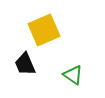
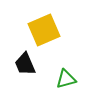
green triangle: moved 7 px left, 4 px down; rotated 50 degrees counterclockwise
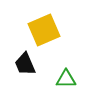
green triangle: rotated 15 degrees clockwise
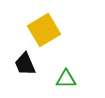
yellow square: rotated 8 degrees counterclockwise
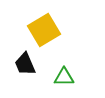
green triangle: moved 2 px left, 2 px up
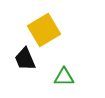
black trapezoid: moved 5 px up
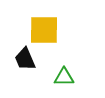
yellow square: rotated 32 degrees clockwise
